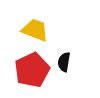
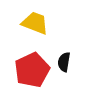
yellow trapezoid: moved 7 px up
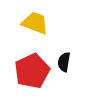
red pentagon: moved 1 px down
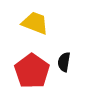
red pentagon: rotated 12 degrees counterclockwise
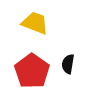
black semicircle: moved 4 px right, 2 px down
